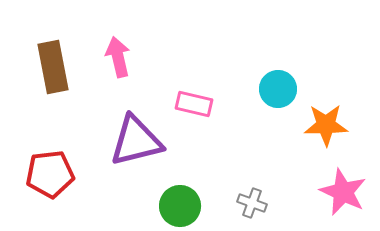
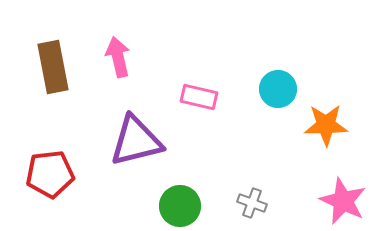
pink rectangle: moved 5 px right, 7 px up
pink star: moved 9 px down
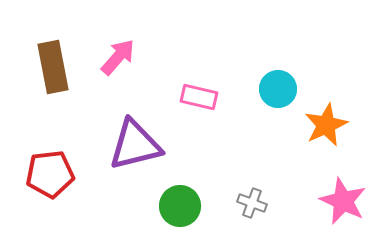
pink arrow: rotated 54 degrees clockwise
orange star: rotated 24 degrees counterclockwise
purple triangle: moved 1 px left, 4 px down
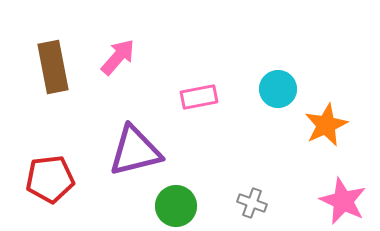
pink rectangle: rotated 24 degrees counterclockwise
purple triangle: moved 6 px down
red pentagon: moved 5 px down
green circle: moved 4 px left
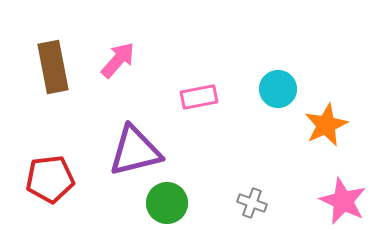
pink arrow: moved 3 px down
green circle: moved 9 px left, 3 px up
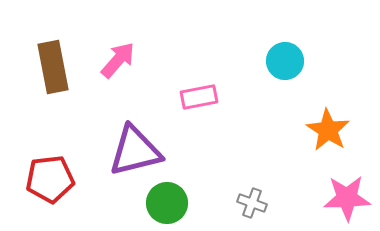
cyan circle: moved 7 px right, 28 px up
orange star: moved 2 px right, 5 px down; rotated 15 degrees counterclockwise
pink star: moved 4 px right, 3 px up; rotated 27 degrees counterclockwise
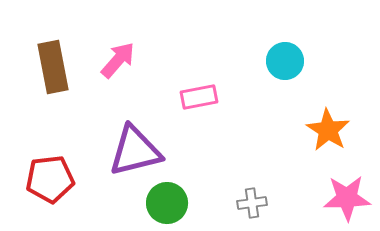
gray cross: rotated 28 degrees counterclockwise
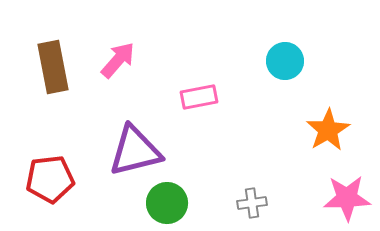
orange star: rotated 9 degrees clockwise
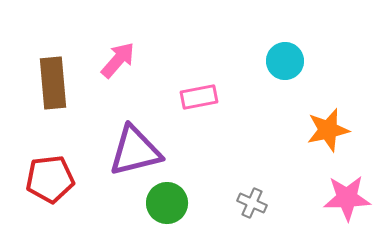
brown rectangle: moved 16 px down; rotated 6 degrees clockwise
orange star: rotated 18 degrees clockwise
gray cross: rotated 32 degrees clockwise
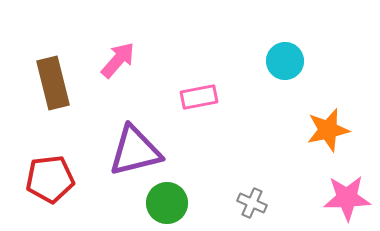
brown rectangle: rotated 9 degrees counterclockwise
